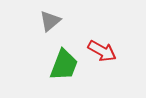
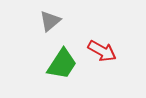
green trapezoid: moved 2 px left, 1 px up; rotated 12 degrees clockwise
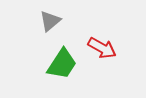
red arrow: moved 3 px up
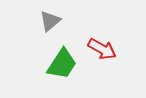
red arrow: moved 1 px down
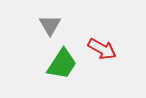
gray triangle: moved 4 px down; rotated 20 degrees counterclockwise
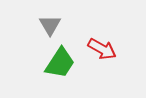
green trapezoid: moved 2 px left, 1 px up
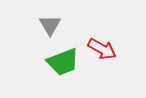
green trapezoid: moved 3 px right, 1 px up; rotated 36 degrees clockwise
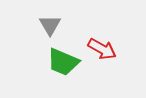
green trapezoid: rotated 44 degrees clockwise
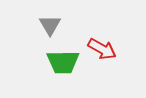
green trapezoid: rotated 24 degrees counterclockwise
